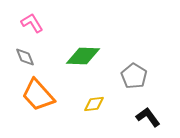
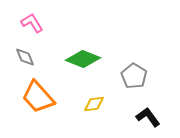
green diamond: moved 3 px down; rotated 20 degrees clockwise
orange trapezoid: moved 2 px down
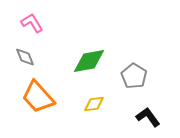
green diamond: moved 6 px right, 2 px down; rotated 32 degrees counterclockwise
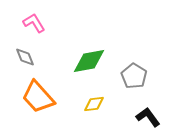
pink L-shape: moved 2 px right
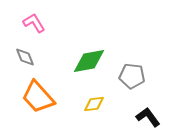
gray pentagon: moved 2 px left; rotated 25 degrees counterclockwise
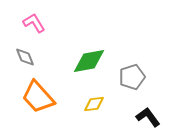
gray pentagon: moved 1 px down; rotated 25 degrees counterclockwise
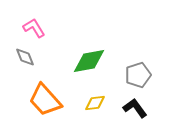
pink L-shape: moved 5 px down
gray pentagon: moved 6 px right, 2 px up
orange trapezoid: moved 7 px right, 3 px down
yellow diamond: moved 1 px right, 1 px up
black L-shape: moved 13 px left, 9 px up
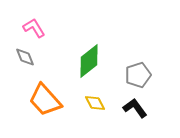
green diamond: rotated 28 degrees counterclockwise
yellow diamond: rotated 70 degrees clockwise
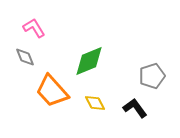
green diamond: rotated 16 degrees clockwise
gray pentagon: moved 14 px right, 1 px down
orange trapezoid: moved 7 px right, 9 px up
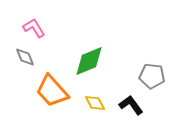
gray pentagon: rotated 25 degrees clockwise
black L-shape: moved 4 px left, 3 px up
